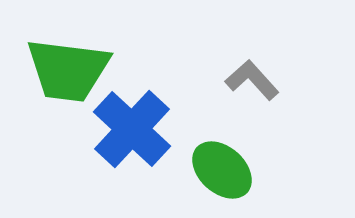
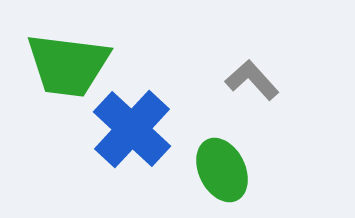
green trapezoid: moved 5 px up
green ellipse: rotated 22 degrees clockwise
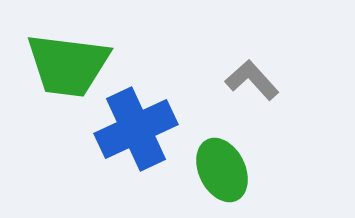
blue cross: moved 4 px right; rotated 22 degrees clockwise
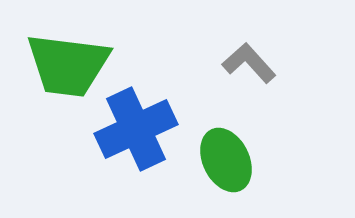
gray L-shape: moved 3 px left, 17 px up
green ellipse: moved 4 px right, 10 px up
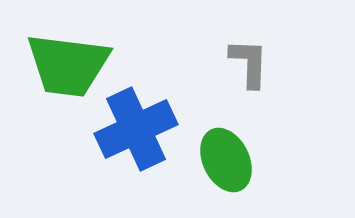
gray L-shape: rotated 44 degrees clockwise
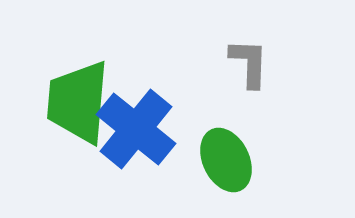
green trapezoid: moved 10 px right, 37 px down; rotated 88 degrees clockwise
blue cross: rotated 26 degrees counterclockwise
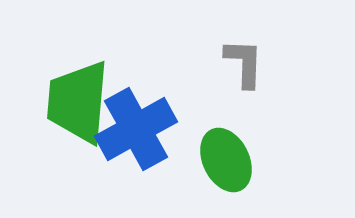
gray L-shape: moved 5 px left
blue cross: rotated 22 degrees clockwise
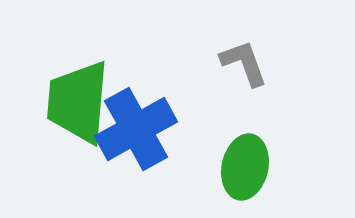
gray L-shape: rotated 22 degrees counterclockwise
green ellipse: moved 19 px right, 7 px down; rotated 38 degrees clockwise
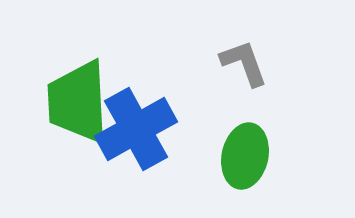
green trapezoid: rotated 8 degrees counterclockwise
green ellipse: moved 11 px up
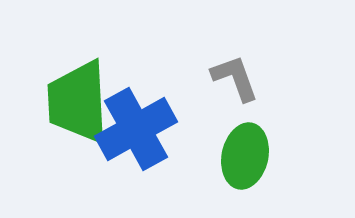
gray L-shape: moved 9 px left, 15 px down
